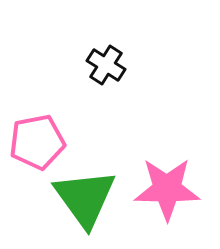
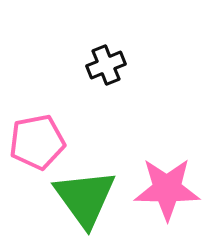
black cross: rotated 36 degrees clockwise
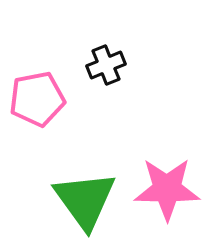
pink pentagon: moved 43 px up
green triangle: moved 2 px down
